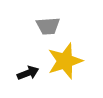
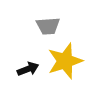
black arrow: moved 4 px up
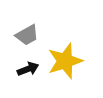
gray trapezoid: moved 21 px left, 9 px down; rotated 25 degrees counterclockwise
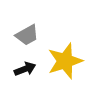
black arrow: moved 3 px left
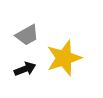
yellow star: moved 1 px left, 3 px up
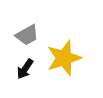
black arrow: rotated 145 degrees clockwise
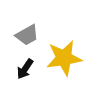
yellow star: rotated 9 degrees clockwise
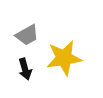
black arrow: rotated 50 degrees counterclockwise
